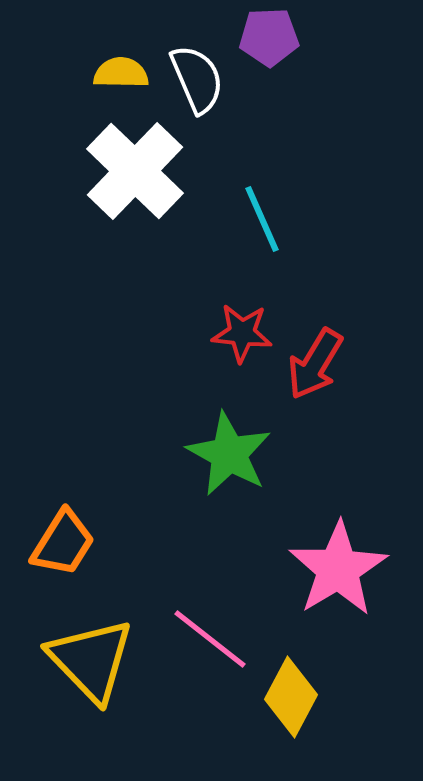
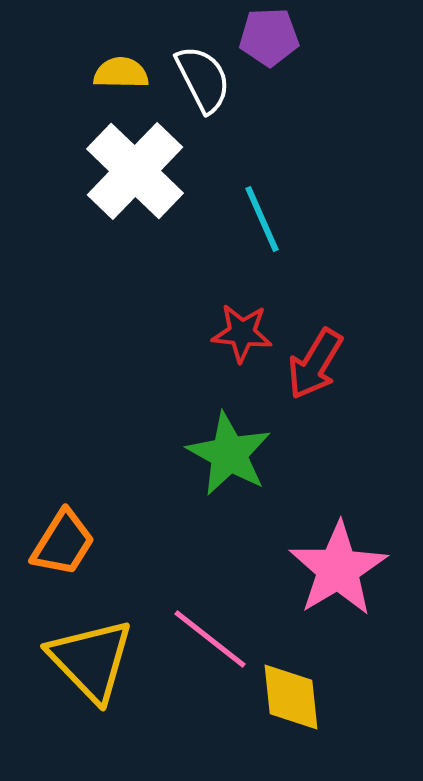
white semicircle: moved 6 px right; rotated 4 degrees counterclockwise
yellow diamond: rotated 34 degrees counterclockwise
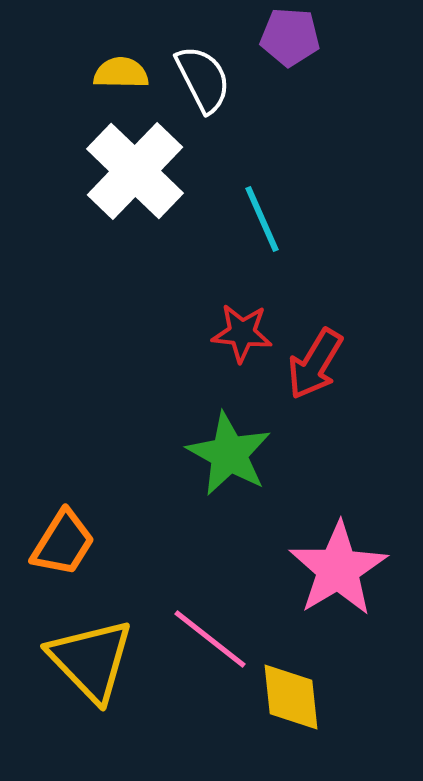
purple pentagon: moved 21 px right; rotated 6 degrees clockwise
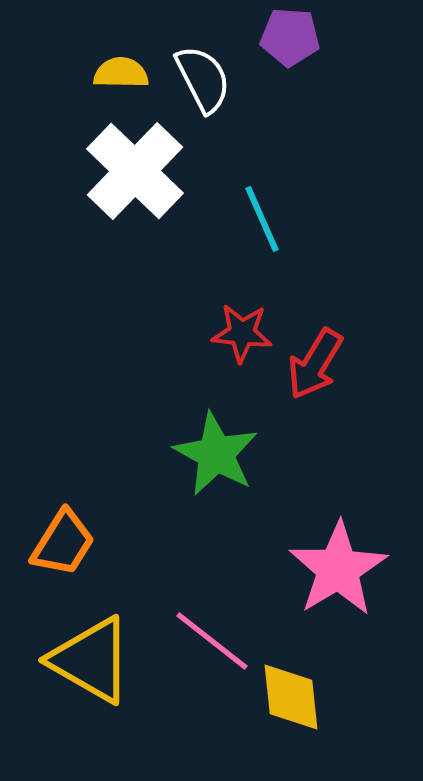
green star: moved 13 px left
pink line: moved 2 px right, 2 px down
yellow triangle: rotated 16 degrees counterclockwise
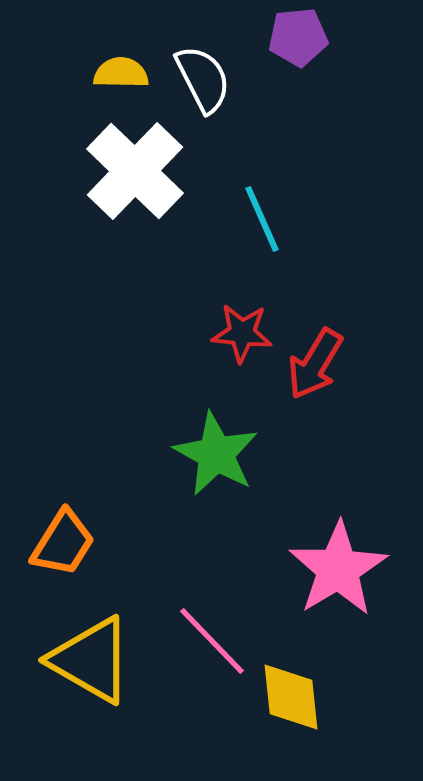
purple pentagon: moved 8 px right; rotated 10 degrees counterclockwise
pink line: rotated 8 degrees clockwise
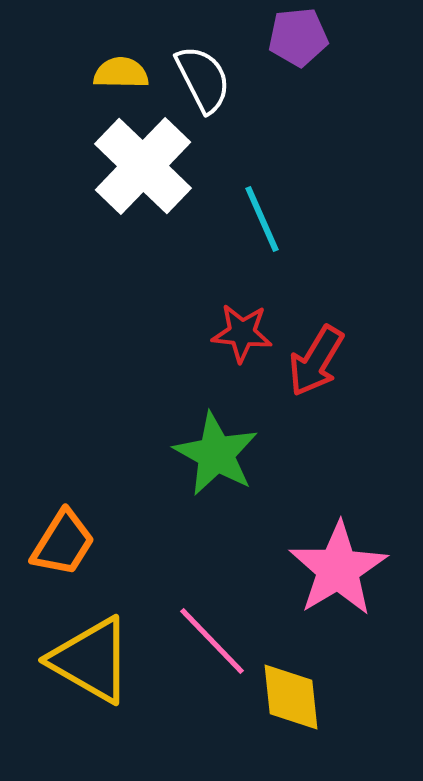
white cross: moved 8 px right, 5 px up
red arrow: moved 1 px right, 3 px up
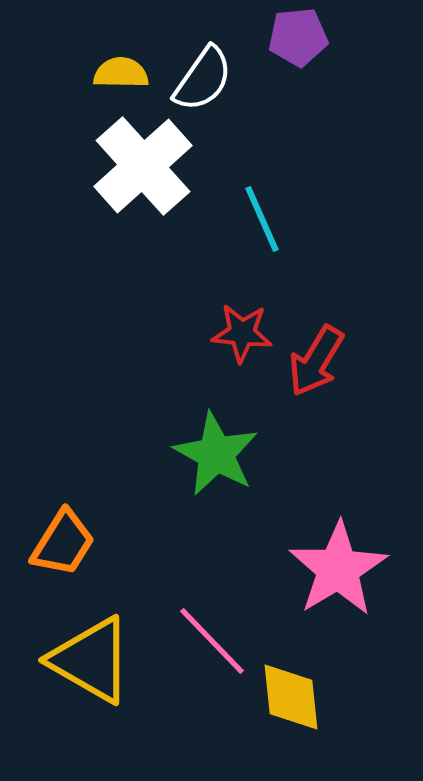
white semicircle: rotated 62 degrees clockwise
white cross: rotated 4 degrees clockwise
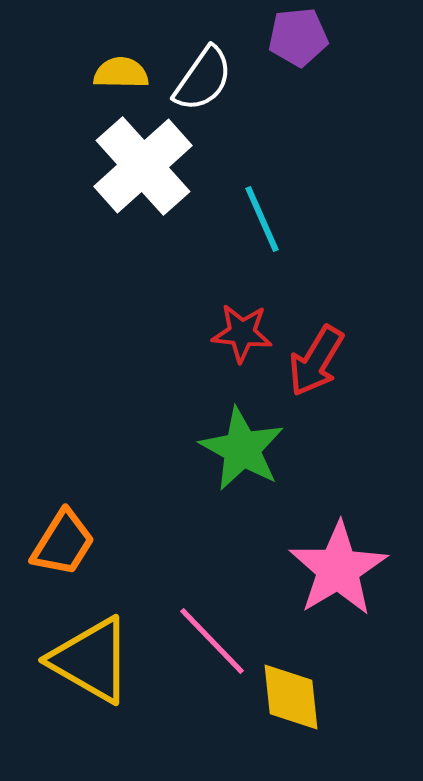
green star: moved 26 px right, 5 px up
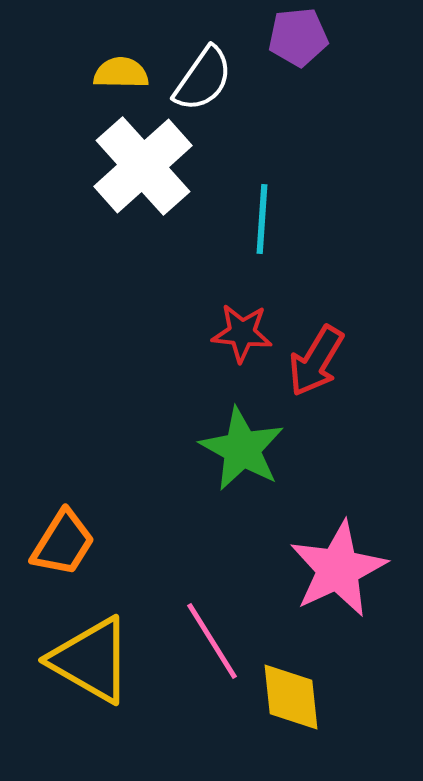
cyan line: rotated 28 degrees clockwise
pink star: rotated 6 degrees clockwise
pink line: rotated 12 degrees clockwise
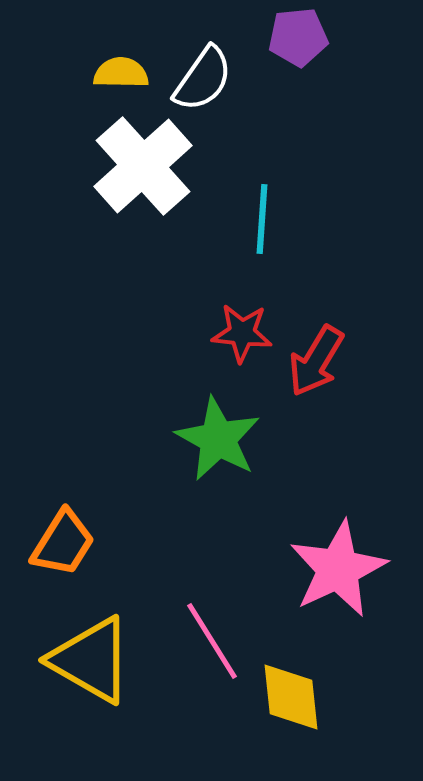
green star: moved 24 px left, 10 px up
